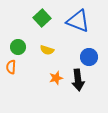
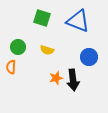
green square: rotated 30 degrees counterclockwise
black arrow: moved 5 px left
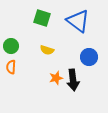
blue triangle: rotated 15 degrees clockwise
green circle: moved 7 px left, 1 px up
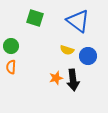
green square: moved 7 px left
yellow semicircle: moved 20 px right
blue circle: moved 1 px left, 1 px up
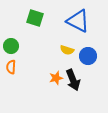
blue triangle: rotated 10 degrees counterclockwise
black arrow: rotated 15 degrees counterclockwise
